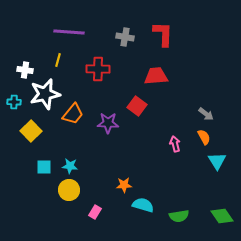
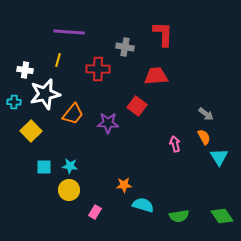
gray cross: moved 10 px down
cyan triangle: moved 2 px right, 4 px up
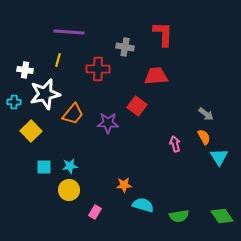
cyan star: rotated 14 degrees counterclockwise
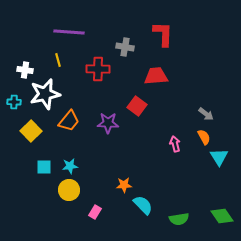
yellow line: rotated 32 degrees counterclockwise
orange trapezoid: moved 4 px left, 7 px down
cyan semicircle: rotated 30 degrees clockwise
green semicircle: moved 3 px down
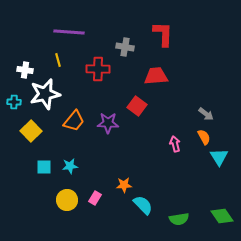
orange trapezoid: moved 5 px right
yellow circle: moved 2 px left, 10 px down
pink rectangle: moved 14 px up
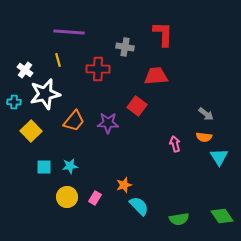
white cross: rotated 28 degrees clockwise
orange semicircle: rotated 126 degrees clockwise
orange star: rotated 14 degrees counterclockwise
yellow circle: moved 3 px up
cyan semicircle: moved 4 px left, 1 px down
